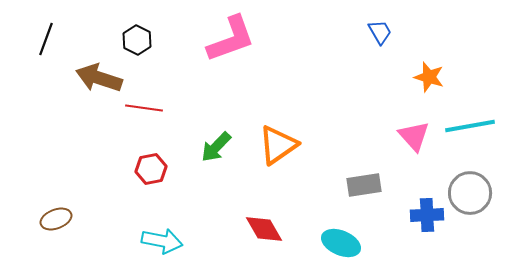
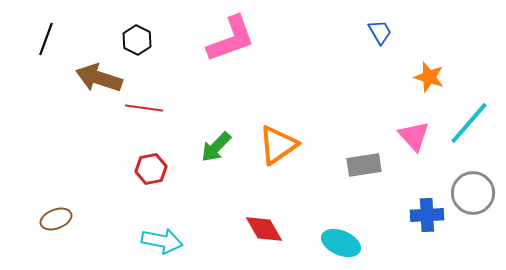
cyan line: moved 1 px left, 3 px up; rotated 39 degrees counterclockwise
gray rectangle: moved 20 px up
gray circle: moved 3 px right
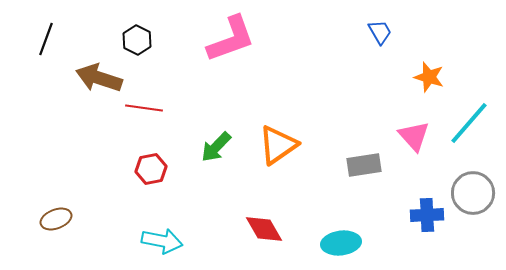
cyan ellipse: rotated 30 degrees counterclockwise
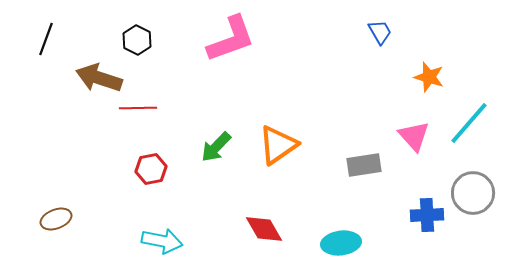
red line: moved 6 px left; rotated 9 degrees counterclockwise
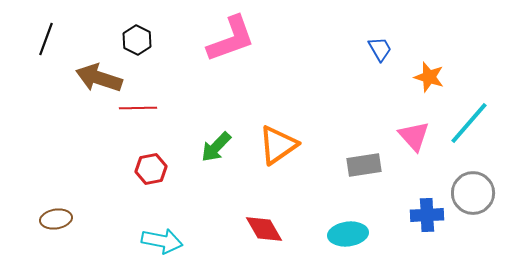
blue trapezoid: moved 17 px down
brown ellipse: rotated 12 degrees clockwise
cyan ellipse: moved 7 px right, 9 px up
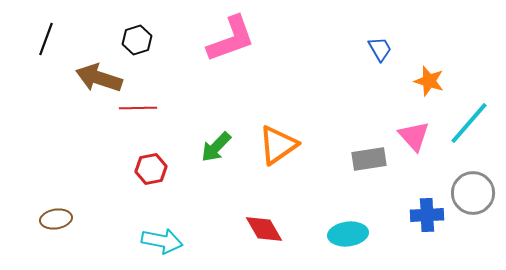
black hexagon: rotated 16 degrees clockwise
orange star: moved 4 px down
gray rectangle: moved 5 px right, 6 px up
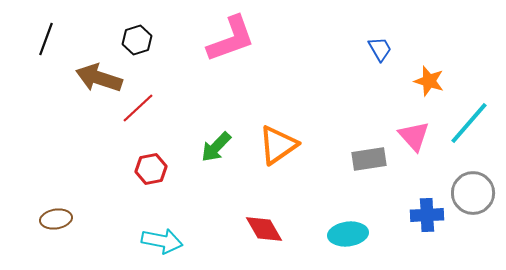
red line: rotated 42 degrees counterclockwise
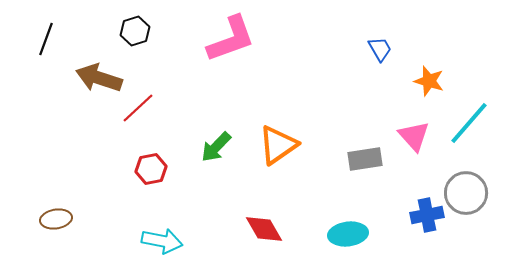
black hexagon: moved 2 px left, 9 px up
gray rectangle: moved 4 px left
gray circle: moved 7 px left
blue cross: rotated 8 degrees counterclockwise
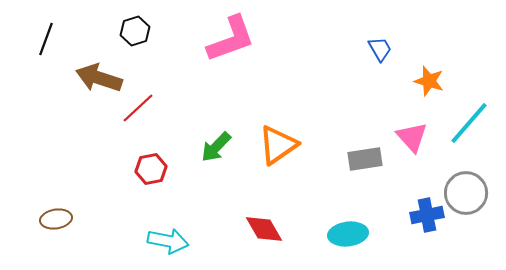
pink triangle: moved 2 px left, 1 px down
cyan arrow: moved 6 px right
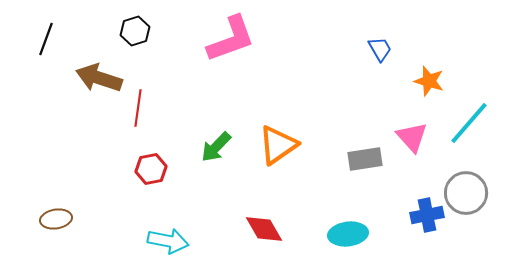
red line: rotated 39 degrees counterclockwise
